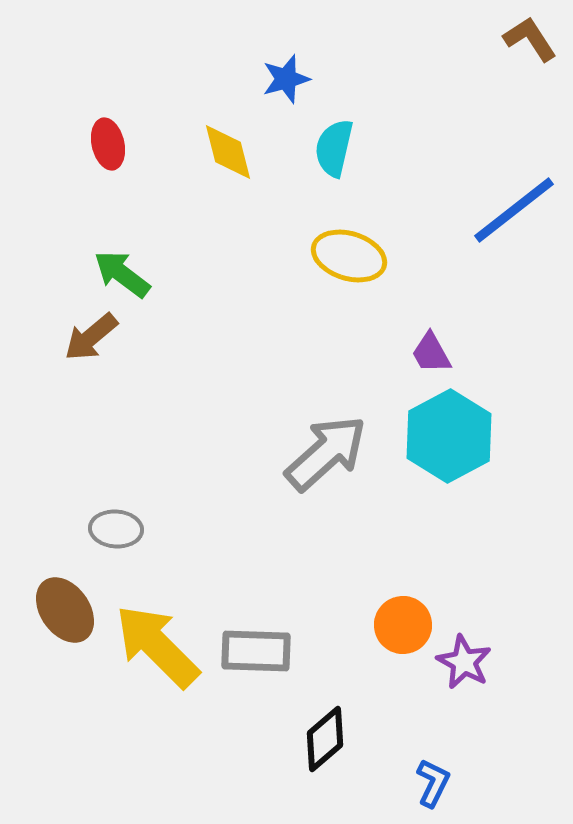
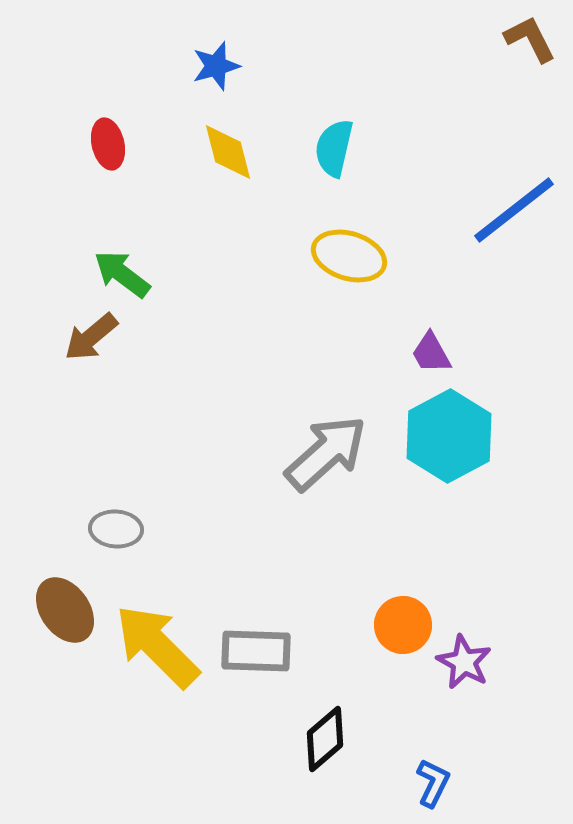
brown L-shape: rotated 6 degrees clockwise
blue star: moved 70 px left, 13 px up
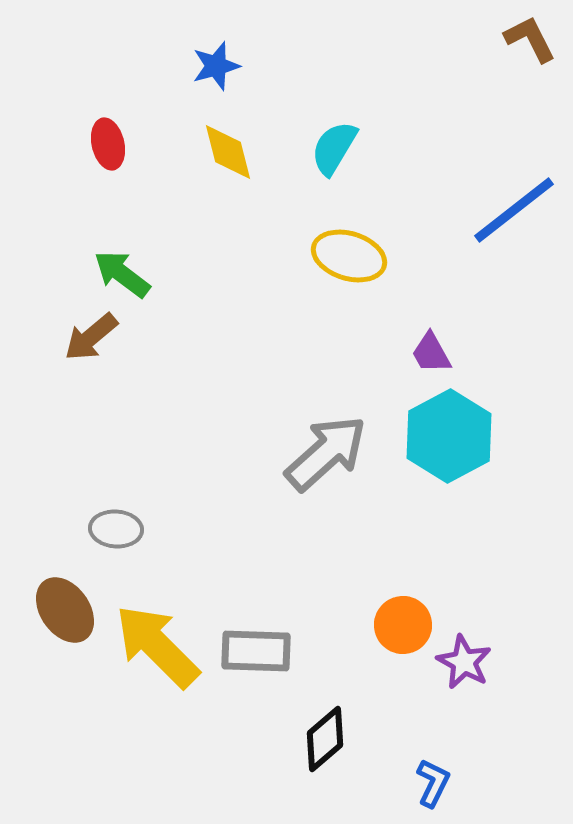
cyan semicircle: rotated 18 degrees clockwise
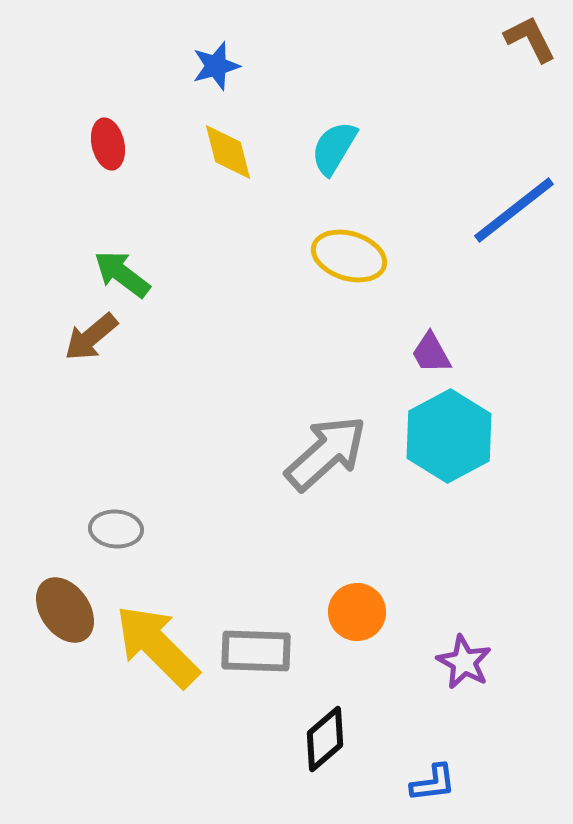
orange circle: moved 46 px left, 13 px up
blue L-shape: rotated 57 degrees clockwise
